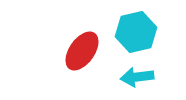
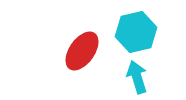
cyan arrow: rotated 80 degrees clockwise
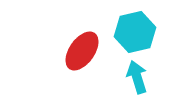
cyan hexagon: moved 1 px left
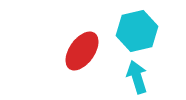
cyan hexagon: moved 2 px right, 1 px up
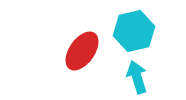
cyan hexagon: moved 3 px left
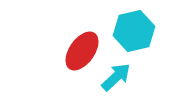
cyan arrow: moved 21 px left; rotated 64 degrees clockwise
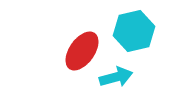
cyan arrow: rotated 28 degrees clockwise
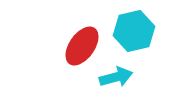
red ellipse: moved 5 px up
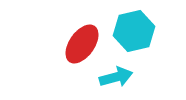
red ellipse: moved 2 px up
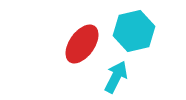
cyan arrow: rotated 48 degrees counterclockwise
